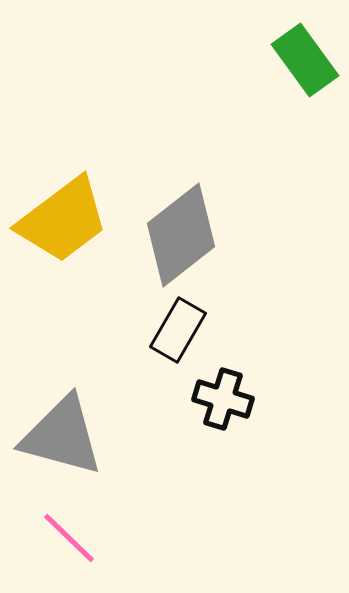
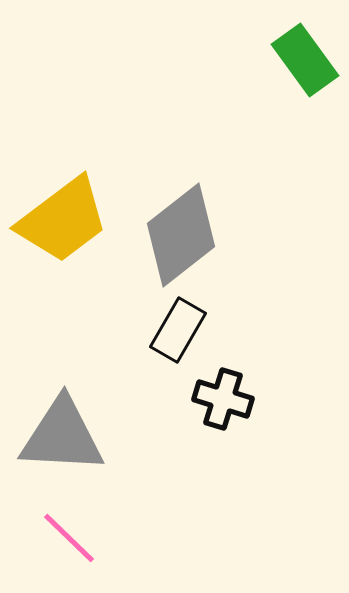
gray triangle: rotated 12 degrees counterclockwise
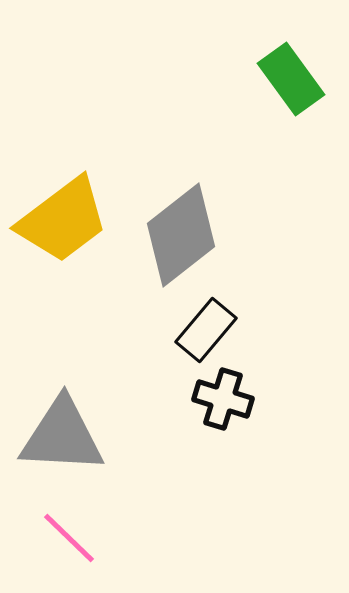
green rectangle: moved 14 px left, 19 px down
black rectangle: moved 28 px right; rotated 10 degrees clockwise
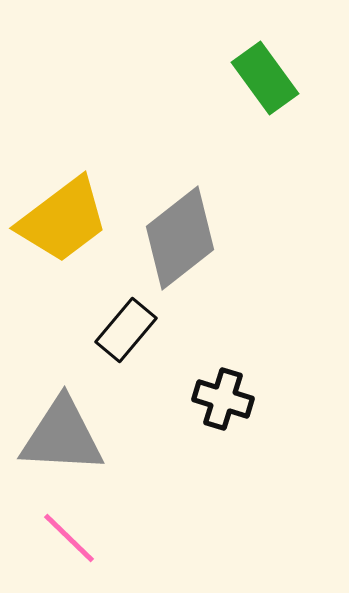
green rectangle: moved 26 px left, 1 px up
gray diamond: moved 1 px left, 3 px down
black rectangle: moved 80 px left
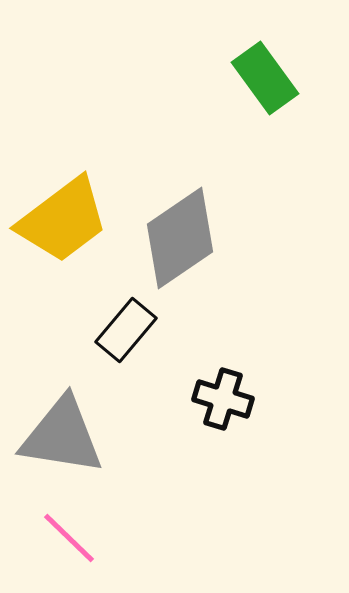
gray diamond: rotated 4 degrees clockwise
gray triangle: rotated 6 degrees clockwise
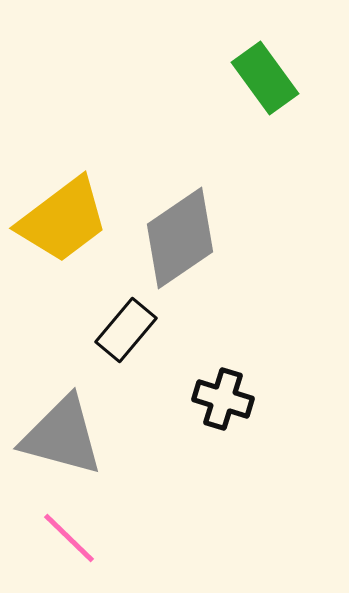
gray triangle: rotated 6 degrees clockwise
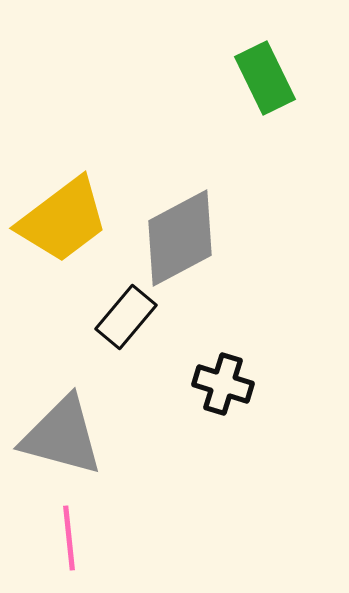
green rectangle: rotated 10 degrees clockwise
gray diamond: rotated 6 degrees clockwise
black rectangle: moved 13 px up
black cross: moved 15 px up
pink line: rotated 40 degrees clockwise
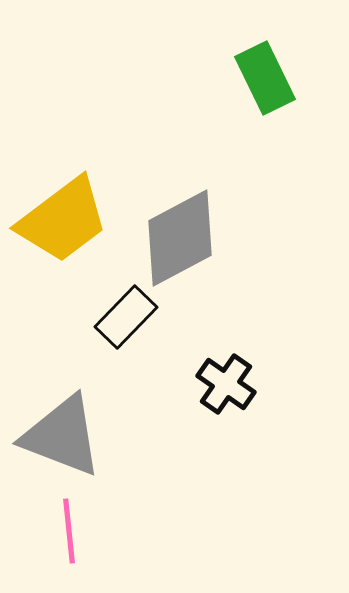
black rectangle: rotated 4 degrees clockwise
black cross: moved 3 px right; rotated 18 degrees clockwise
gray triangle: rotated 6 degrees clockwise
pink line: moved 7 px up
